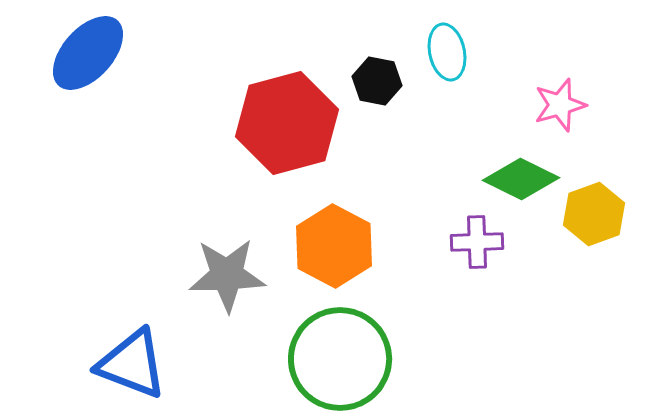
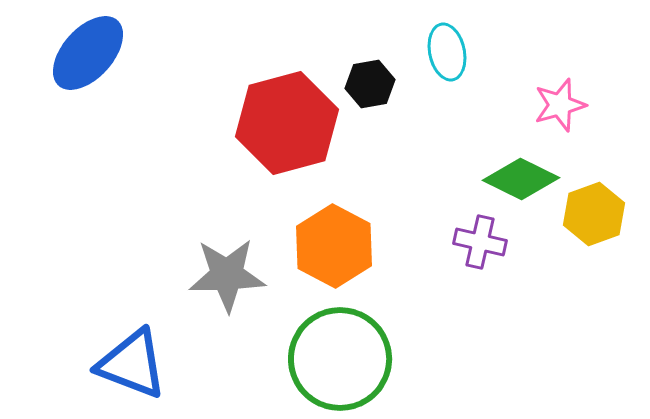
black hexagon: moved 7 px left, 3 px down; rotated 21 degrees counterclockwise
purple cross: moved 3 px right; rotated 15 degrees clockwise
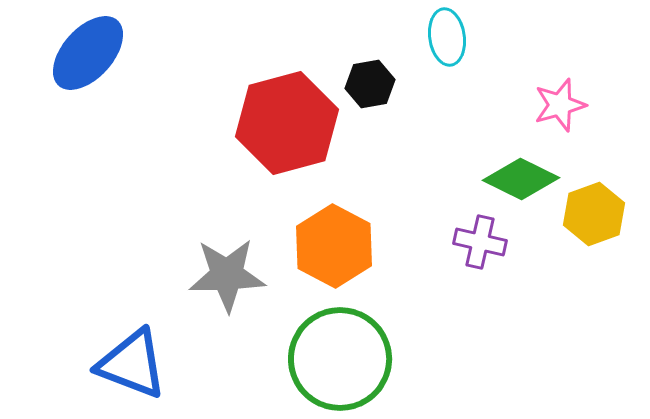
cyan ellipse: moved 15 px up; rotated 4 degrees clockwise
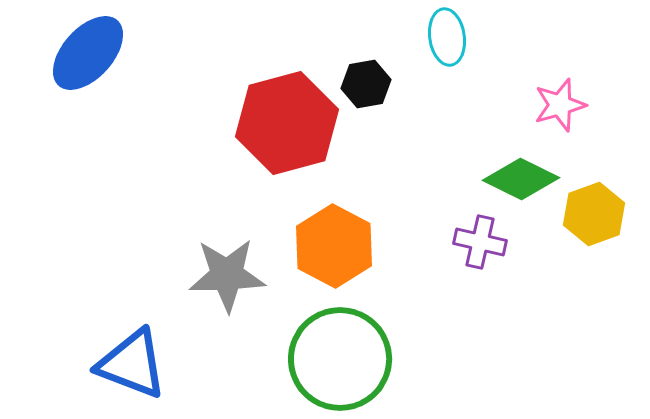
black hexagon: moved 4 px left
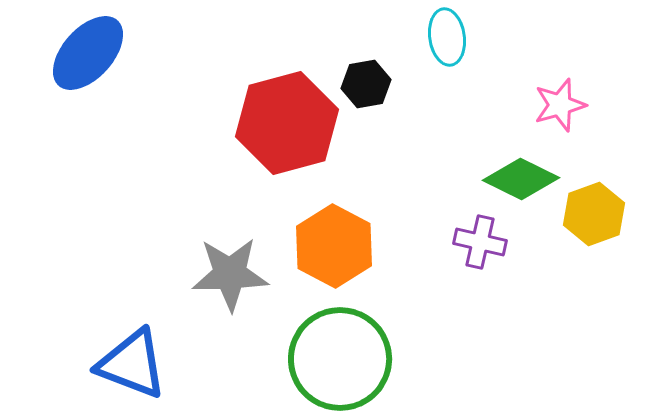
gray star: moved 3 px right, 1 px up
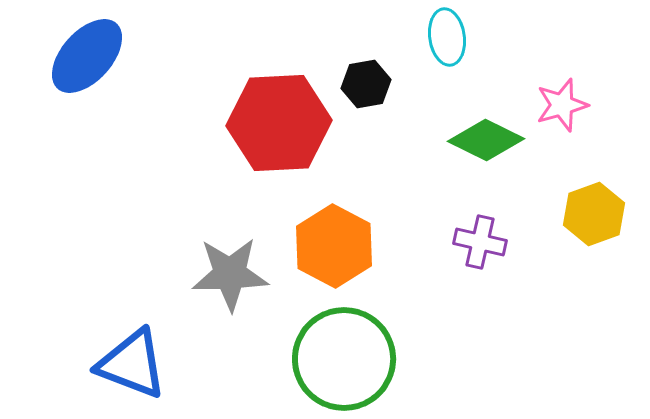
blue ellipse: moved 1 px left, 3 px down
pink star: moved 2 px right
red hexagon: moved 8 px left; rotated 12 degrees clockwise
green diamond: moved 35 px left, 39 px up
green circle: moved 4 px right
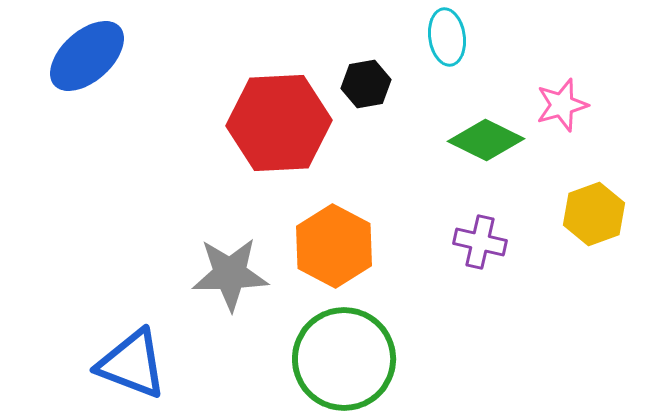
blue ellipse: rotated 6 degrees clockwise
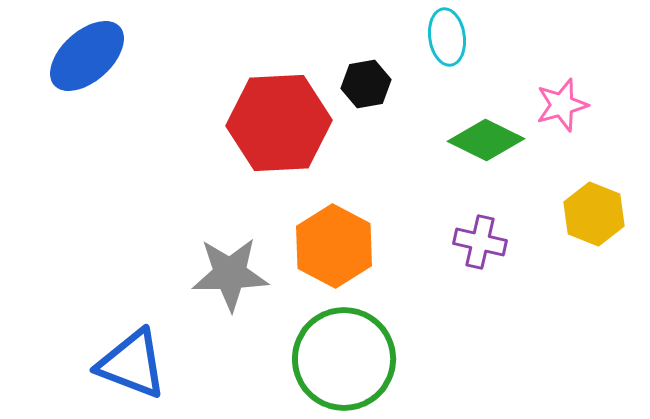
yellow hexagon: rotated 18 degrees counterclockwise
